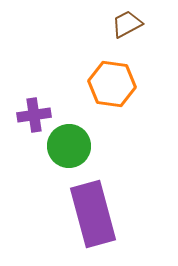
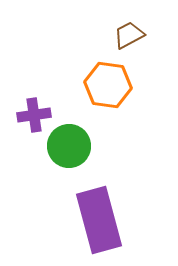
brown trapezoid: moved 2 px right, 11 px down
orange hexagon: moved 4 px left, 1 px down
purple rectangle: moved 6 px right, 6 px down
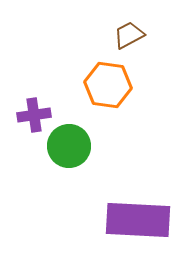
purple rectangle: moved 39 px right; rotated 72 degrees counterclockwise
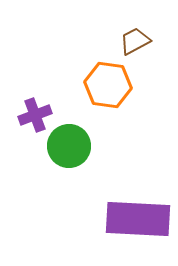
brown trapezoid: moved 6 px right, 6 px down
purple cross: moved 1 px right; rotated 12 degrees counterclockwise
purple rectangle: moved 1 px up
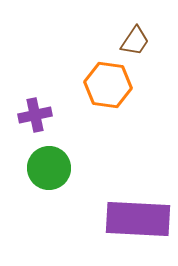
brown trapezoid: rotated 152 degrees clockwise
purple cross: rotated 8 degrees clockwise
green circle: moved 20 px left, 22 px down
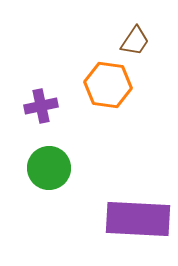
purple cross: moved 6 px right, 9 px up
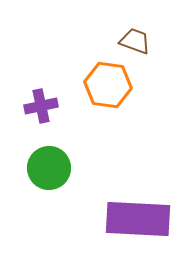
brown trapezoid: rotated 104 degrees counterclockwise
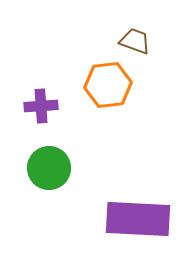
orange hexagon: rotated 15 degrees counterclockwise
purple cross: rotated 8 degrees clockwise
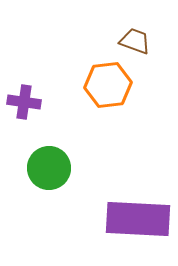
purple cross: moved 17 px left, 4 px up; rotated 12 degrees clockwise
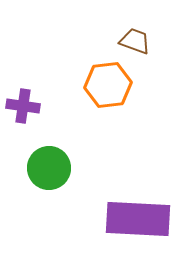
purple cross: moved 1 px left, 4 px down
